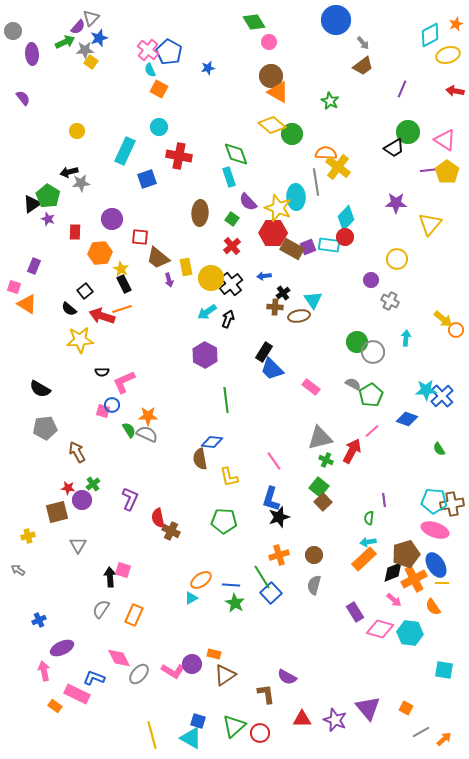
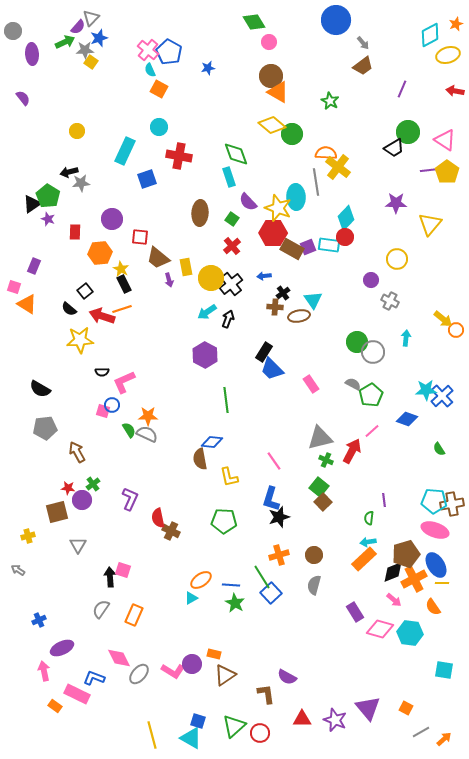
pink rectangle at (311, 387): moved 3 px up; rotated 18 degrees clockwise
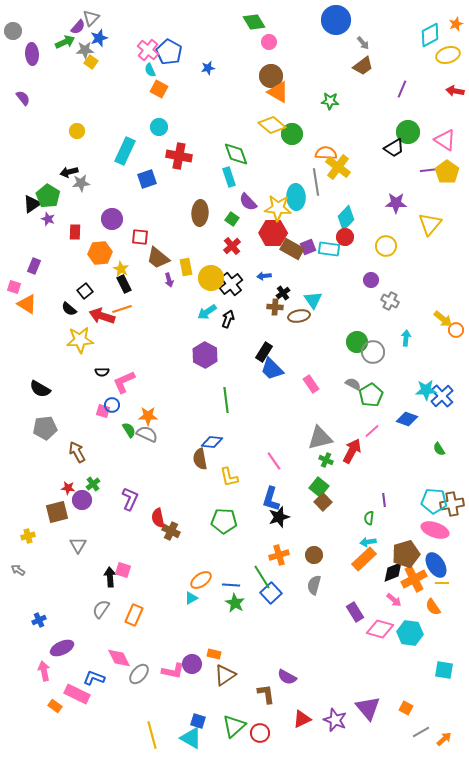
green star at (330, 101): rotated 24 degrees counterclockwise
yellow star at (278, 208): rotated 16 degrees counterclockwise
cyan rectangle at (329, 245): moved 4 px down
yellow circle at (397, 259): moved 11 px left, 13 px up
pink L-shape at (173, 671): rotated 20 degrees counterclockwise
red triangle at (302, 719): rotated 24 degrees counterclockwise
